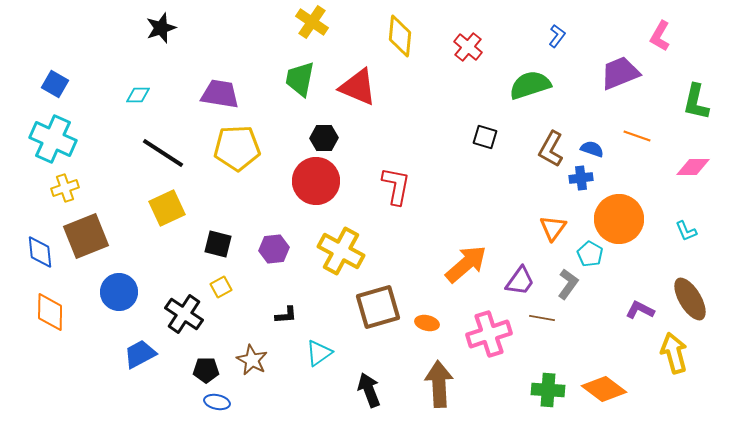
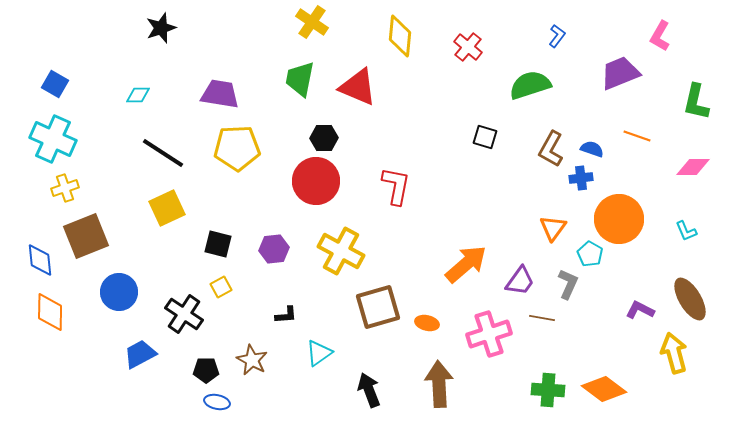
blue diamond at (40, 252): moved 8 px down
gray L-shape at (568, 284): rotated 12 degrees counterclockwise
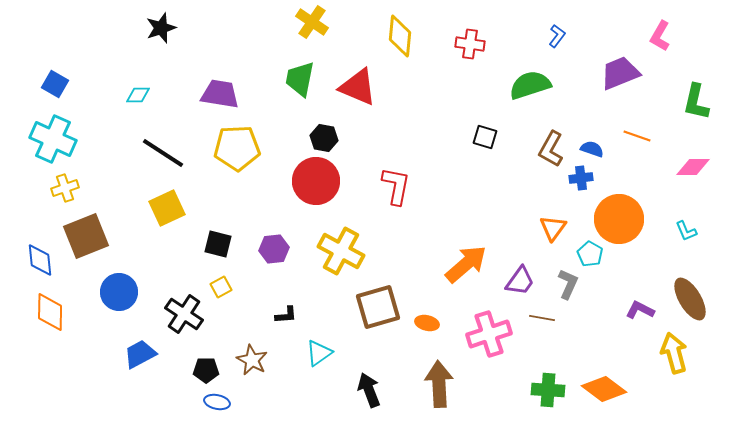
red cross at (468, 47): moved 2 px right, 3 px up; rotated 32 degrees counterclockwise
black hexagon at (324, 138): rotated 12 degrees clockwise
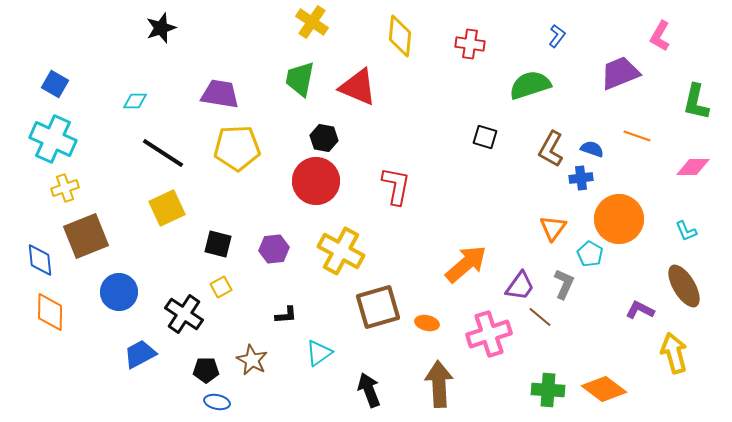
cyan diamond at (138, 95): moved 3 px left, 6 px down
purple trapezoid at (520, 281): moved 5 px down
gray L-shape at (568, 284): moved 4 px left
brown ellipse at (690, 299): moved 6 px left, 13 px up
brown line at (542, 318): moved 2 px left, 1 px up; rotated 30 degrees clockwise
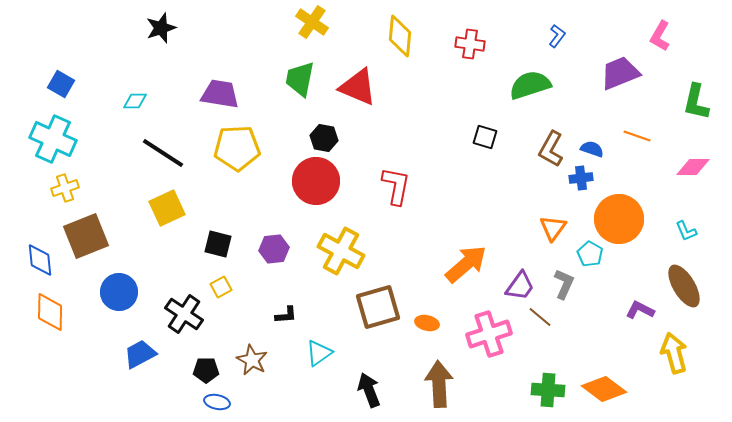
blue square at (55, 84): moved 6 px right
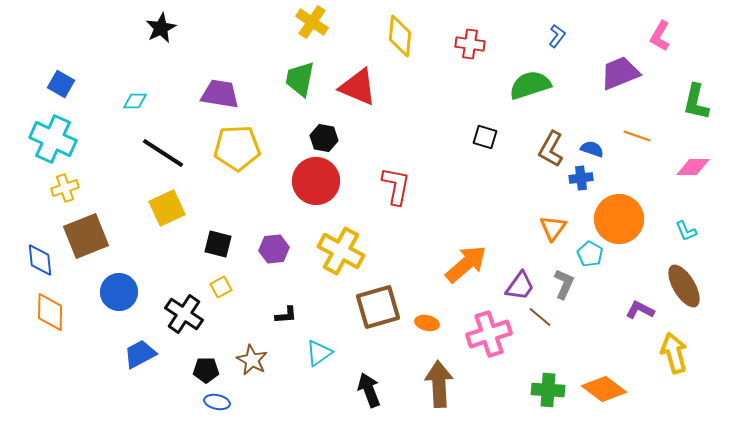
black star at (161, 28): rotated 8 degrees counterclockwise
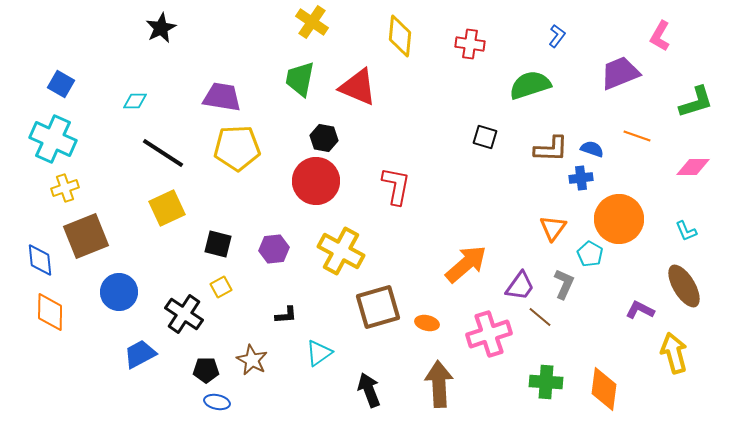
purple trapezoid at (220, 94): moved 2 px right, 3 px down
green L-shape at (696, 102): rotated 120 degrees counterclockwise
brown L-shape at (551, 149): rotated 117 degrees counterclockwise
orange diamond at (604, 389): rotated 60 degrees clockwise
green cross at (548, 390): moved 2 px left, 8 px up
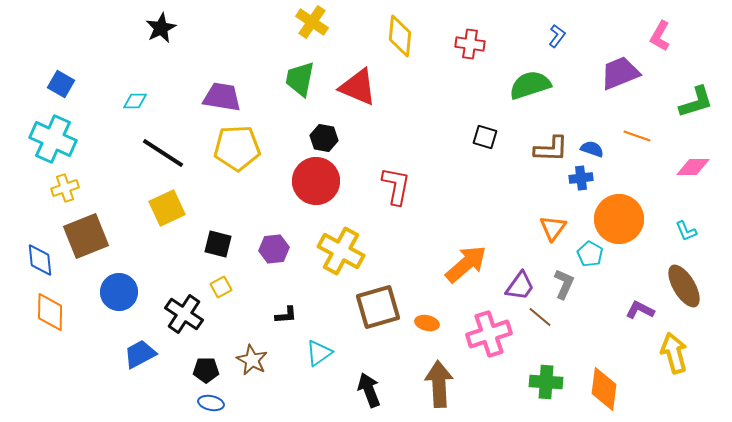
blue ellipse at (217, 402): moved 6 px left, 1 px down
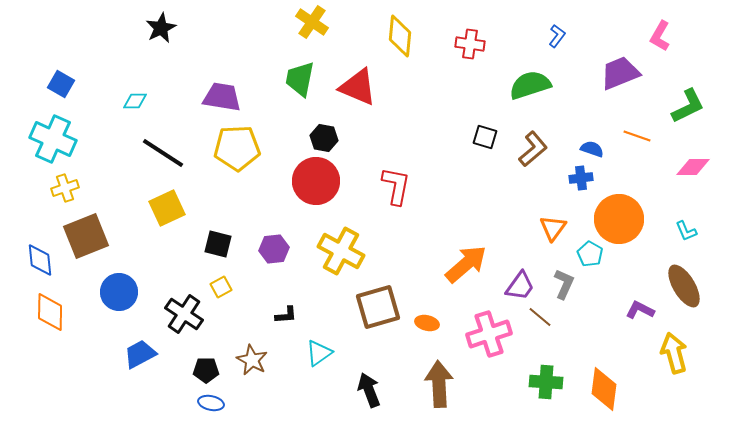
green L-shape at (696, 102): moved 8 px left, 4 px down; rotated 9 degrees counterclockwise
brown L-shape at (551, 149): moved 18 px left; rotated 42 degrees counterclockwise
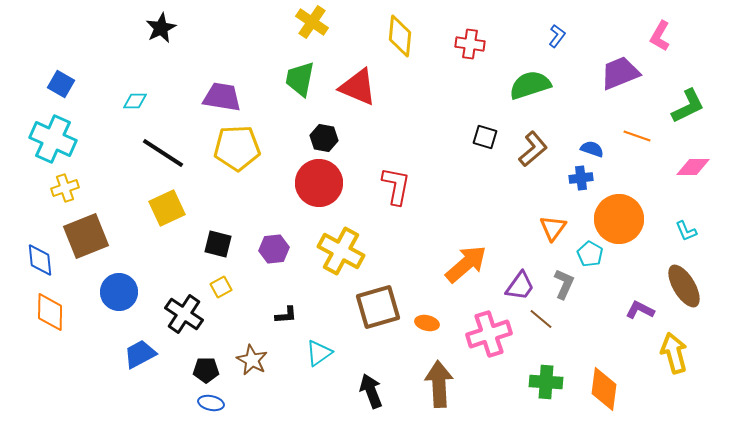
red circle at (316, 181): moved 3 px right, 2 px down
brown line at (540, 317): moved 1 px right, 2 px down
black arrow at (369, 390): moved 2 px right, 1 px down
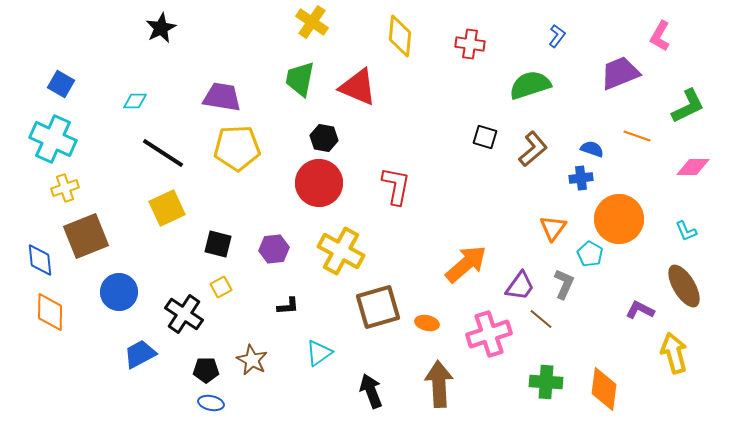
black L-shape at (286, 315): moved 2 px right, 9 px up
